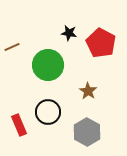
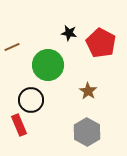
black circle: moved 17 px left, 12 px up
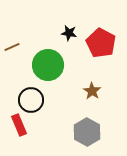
brown star: moved 4 px right
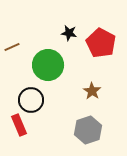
gray hexagon: moved 1 px right, 2 px up; rotated 12 degrees clockwise
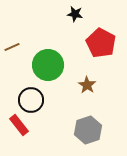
black star: moved 6 px right, 19 px up
brown star: moved 5 px left, 6 px up
red rectangle: rotated 15 degrees counterclockwise
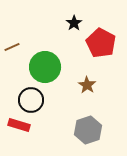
black star: moved 1 px left, 9 px down; rotated 28 degrees clockwise
green circle: moved 3 px left, 2 px down
red rectangle: rotated 35 degrees counterclockwise
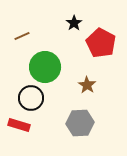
brown line: moved 10 px right, 11 px up
black circle: moved 2 px up
gray hexagon: moved 8 px left, 7 px up; rotated 16 degrees clockwise
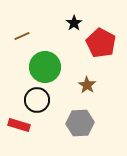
black circle: moved 6 px right, 2 px down
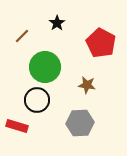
black star: moved 17 px left
brown line: rotated 21 degrees counterclockwise
brown star: rotated 24 degrees counterclockwise
red rectangle: moved 2 px left, 1 px down
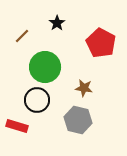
brown star: moved 3 px left, 3 px down
gray hexagon: moved 2 px left, 3 px up; rotated 16 degrees clockwise
